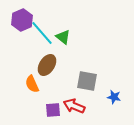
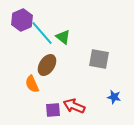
gray square: moved 12 px right, 22 px up
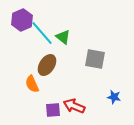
gray square: moved 4 px left
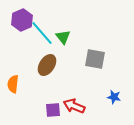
green triangle: rotated 14 degrees clockwise
orange semicircle: moved 19 px left; rotated 30 degrees clockwise
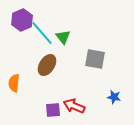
orange semicircle: moved 1 px right, 1 px up
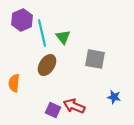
cyan line: rotated 28 degrees clockwise
purple square: rotated 28 degrees clockwise
